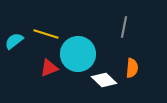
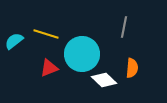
cyan circle: moved 4 px right
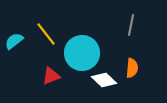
gray line: moved 7 px right, 2 px up
yellow line: rotated 35 degrees clockwise
cyan circle: moved 1 px up
red triangle: moved 2 px right, 8 px down
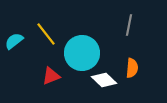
gray line: moved 2 px left
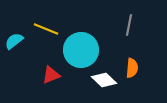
yellow line: moved 5 px up; rotated 30 degrees counterclockwise
cyan circle: moved 1 px left, 3 px up
red triangle: moved 1 px up
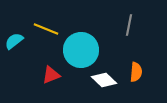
orange semicircle: moved 4 px right, 4 px down
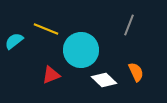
gray line: rotated 10 degrees clockwise
orange semicircle: rotated 30 degrees counterclockwise
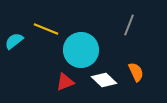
red triangle: moved 14 px right, 7 px down
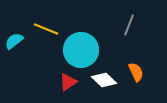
red triangle: moved 3 px right; rotated 12 degrees counterclockwise
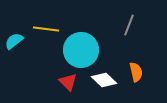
yellow line: rotated 15 degrees counterclockwise
orange semicircle: rotated 12 degrees clockwise
red triangle: rotated 42 degrees counterclockwise
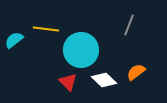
cyan semicircle: moved 1 px up
orange semicircle: rotated 114 degrees counterclockwise
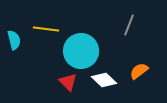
cyan semicircle: rotated 114 degrees clockwise
cyan circle: moved 1 px down
orange semicircle: moved 3 px right, 1 px up
